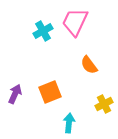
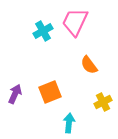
yellow cross: moved 1 px left, 2 px up
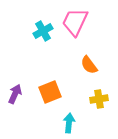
yellow cross: moved 4 px left, 3 px up; rotated 18 degrees clockwise
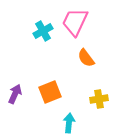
orange semicircle: moved 3 px left, 7 px up
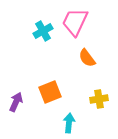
orange semicircle: moved 1 px right
purple arrow: moved 1 px right, 8 px down
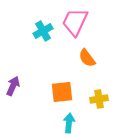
orange square: moved 12 px right; rotated 15 degrees clockwise
purple arrow: moved 3 px left, 16 px up
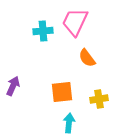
cyan cross: rotated 24 degrees clockwise
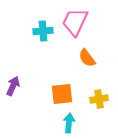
orange square: moved 2 px down
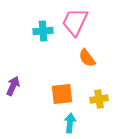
cyan arrow: moved 1 px right
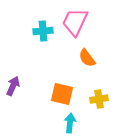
orange square: rotated 20 degrees clockwise
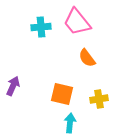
pink trapezoid: moved 2 px right; rotated 64 degrees counterclockwise
cyan cross: moved 2 px left, 4 px up
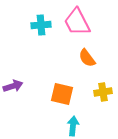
pink trapezoid: rotated 12 degrees clockwise
cyan cross: moved 2 px up
purple arrow: rotated 48 degrees clockwise
yellow cross: moved 4 px right, 7 px up
cyan arrow: moved 3 px right, 3 px down
